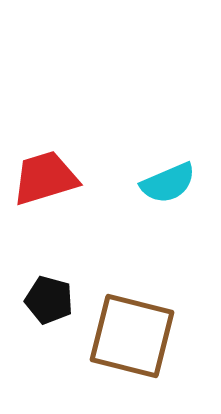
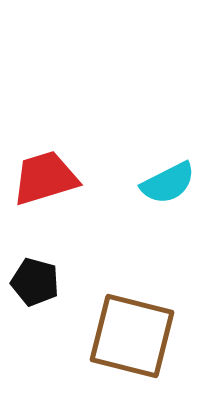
cyan semicircle: rotated 4 degrees counterclockwise
black pentagon: moved 14 px left, 18 px up
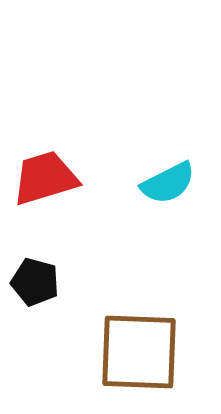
brown square: moved 7 px right, 16 px down; rotated 12 degrees counterclockwise
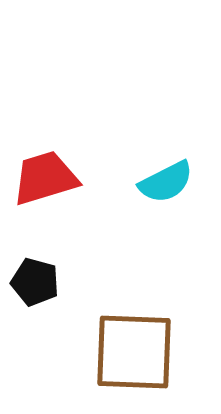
cyan semicircle: moved 2 px left, 1 px up
brown square: moved 5 px left
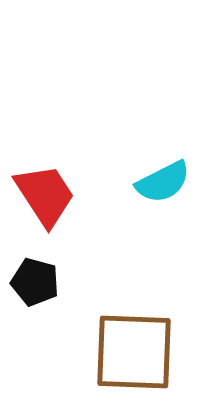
red trapezoid: moved 17 px down; rotated 74 degrees clockwise
cyan semicircle: moved 3 px left
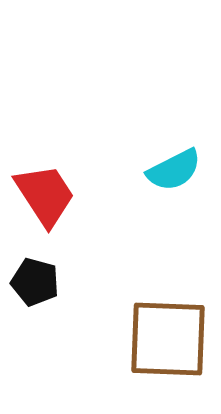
cyan semicircle: moved 11 px right, 12 px up
brown square: moved 34 px right, 13 px up
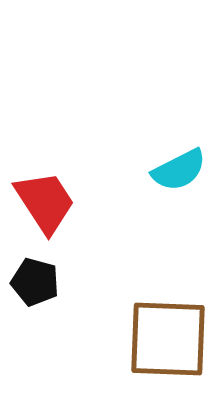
cyan semicircle: moved 5 px right
red trapezoid: moved 7 px down
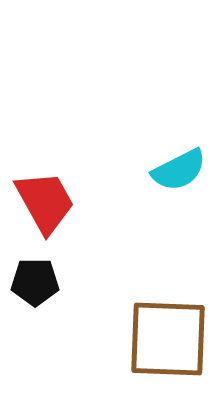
red trapezoid: rotated 4 degrees clockwise
black pentagon: rotated 15 degrees counterclockwise
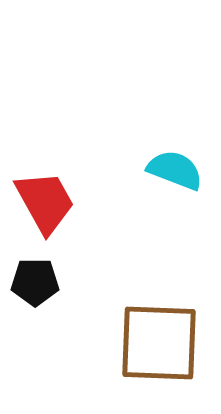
cyan semicircle: moved 4 px left; rotated 132 degrees counterclockwise
brown square: moved 9 px left, 4 px down
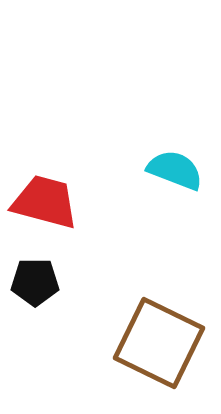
red trapezoid: rotated 46 degrees counterclockwise
brown square: rotated 24 degrees clockwise
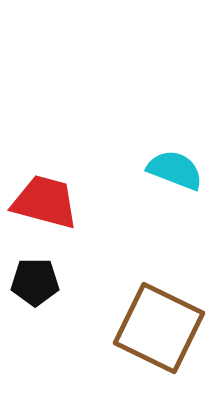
brown square: moved 15 px up
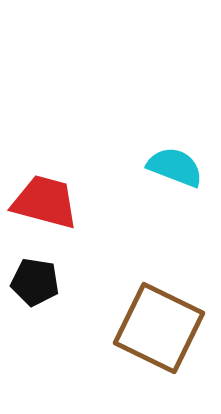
cyan semicircle: moved 3 px up
black pentagon: rotated 9 degrees clockwise
